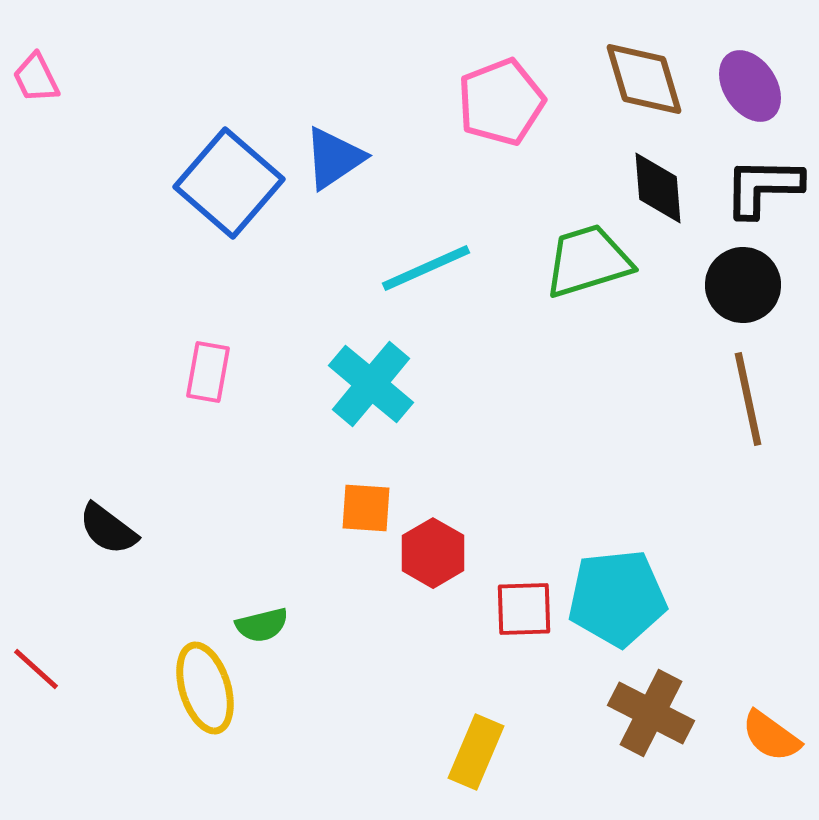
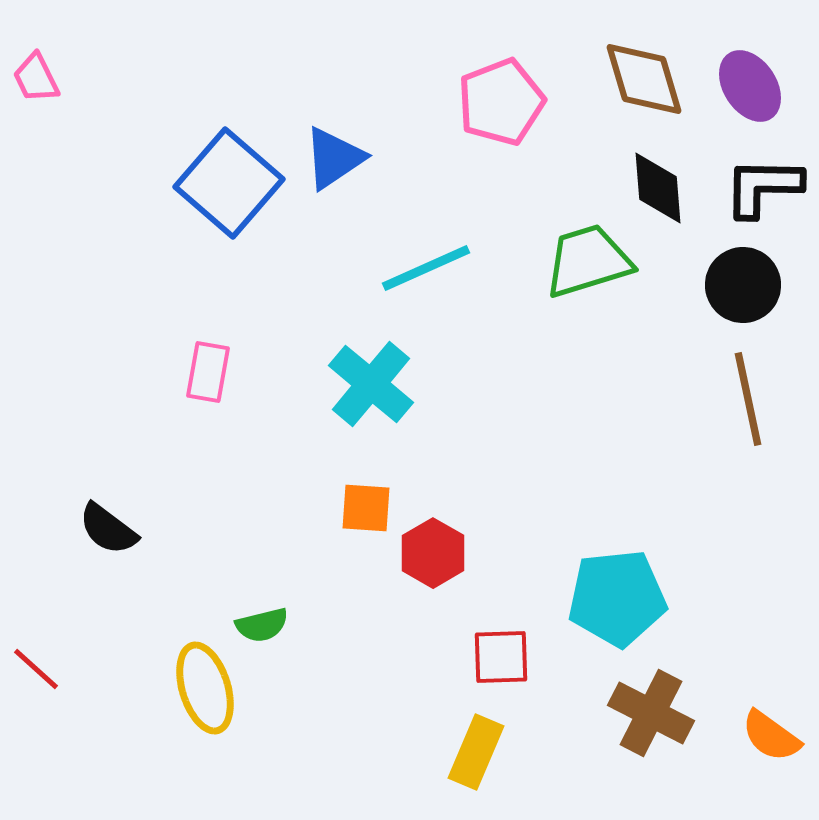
red square: moved 23 px left, 48 px down
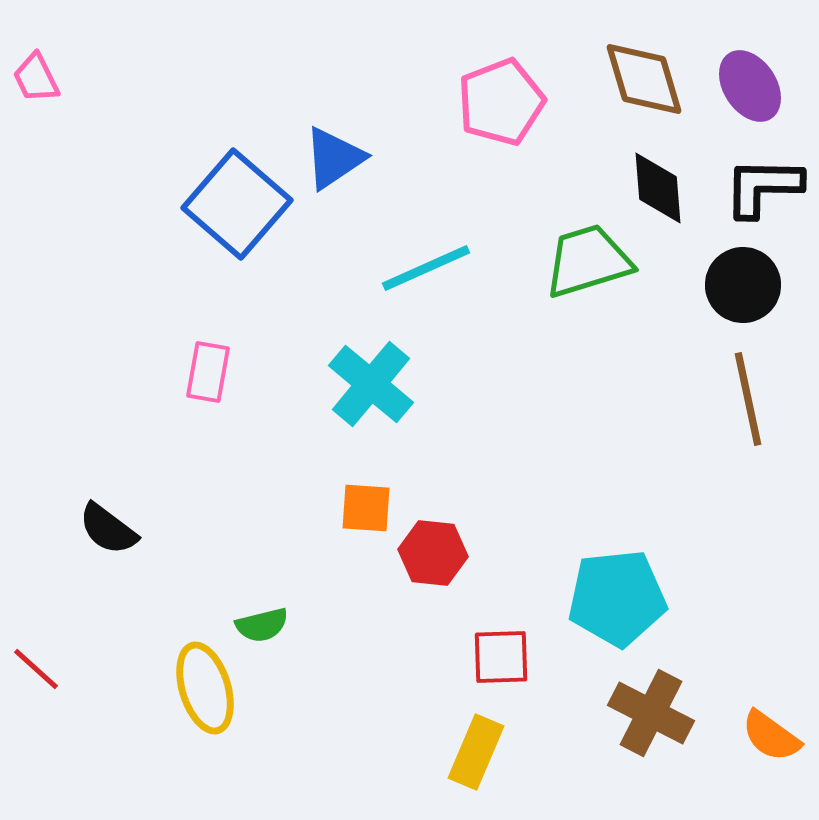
blue square: moved 8 px right, 21 px down
red hexagon: rotated 24 degrees counterclockwise
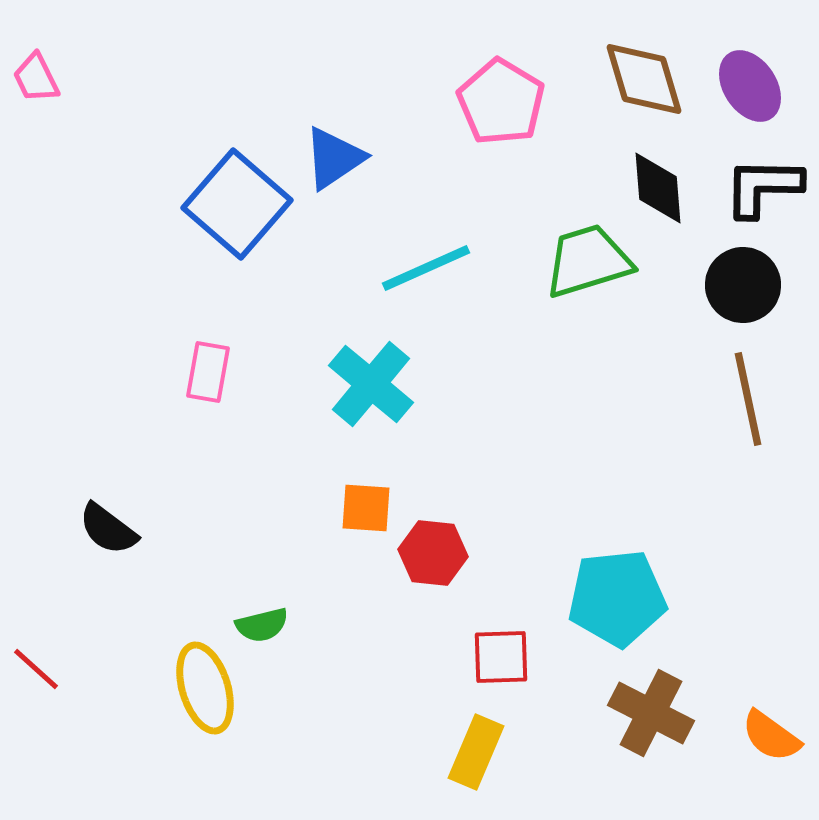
pink pentagon: rotated 20 degrees counterclockwise
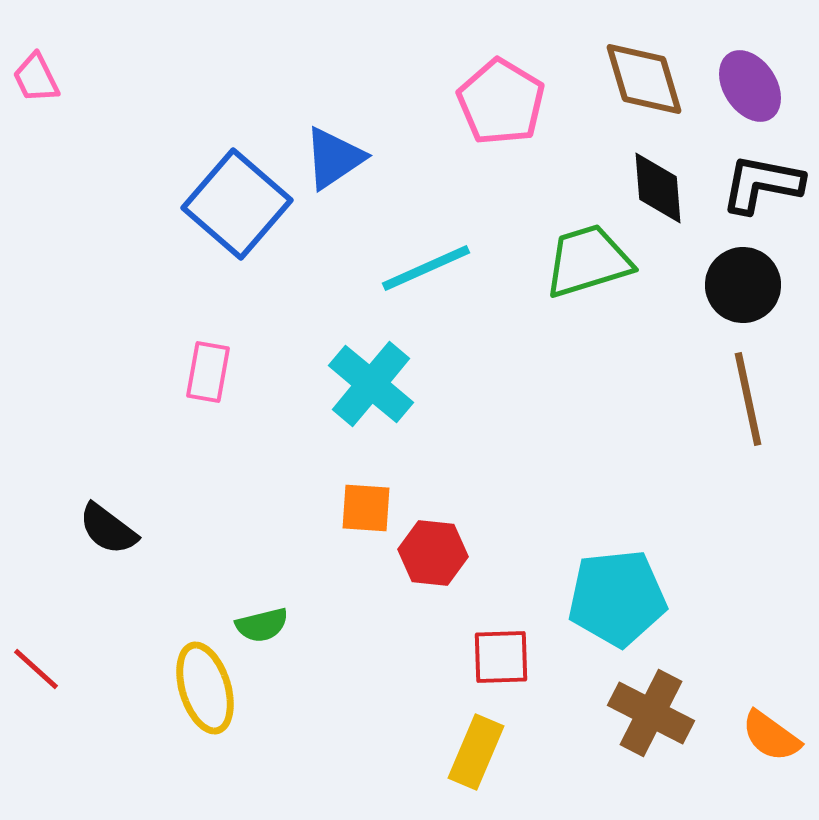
black L-shape: moved 1 px left, 3 px up; rotated 10 degrees clockwise
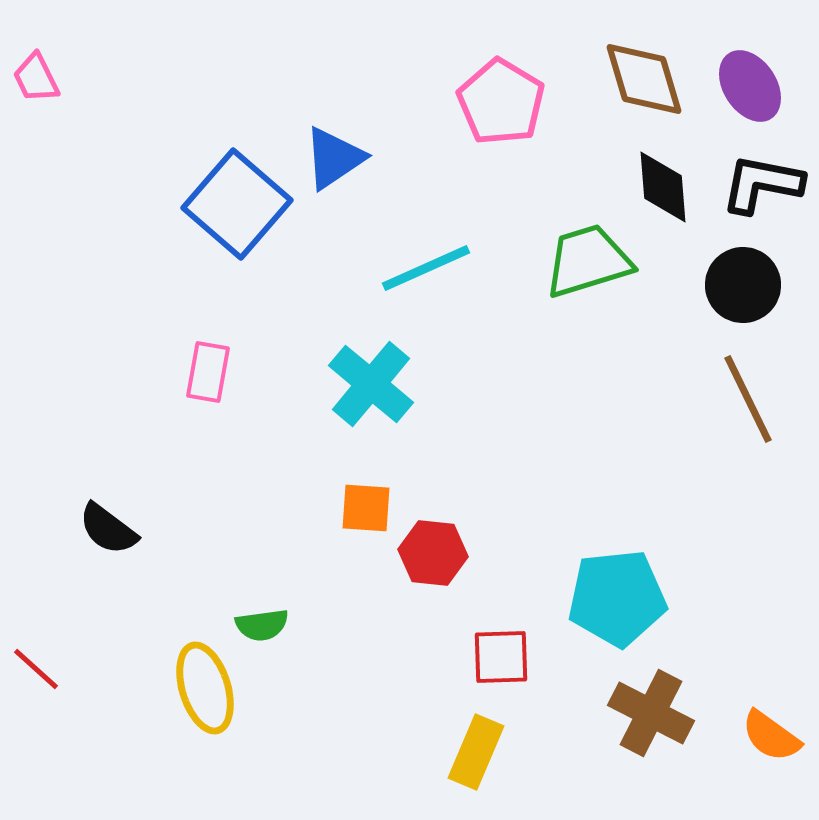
black diamond: moved 5 px right, 1 px up
brown line: rotated 14 degrees counterclockwise
green semicircle: rotated 6 degrees clockwise
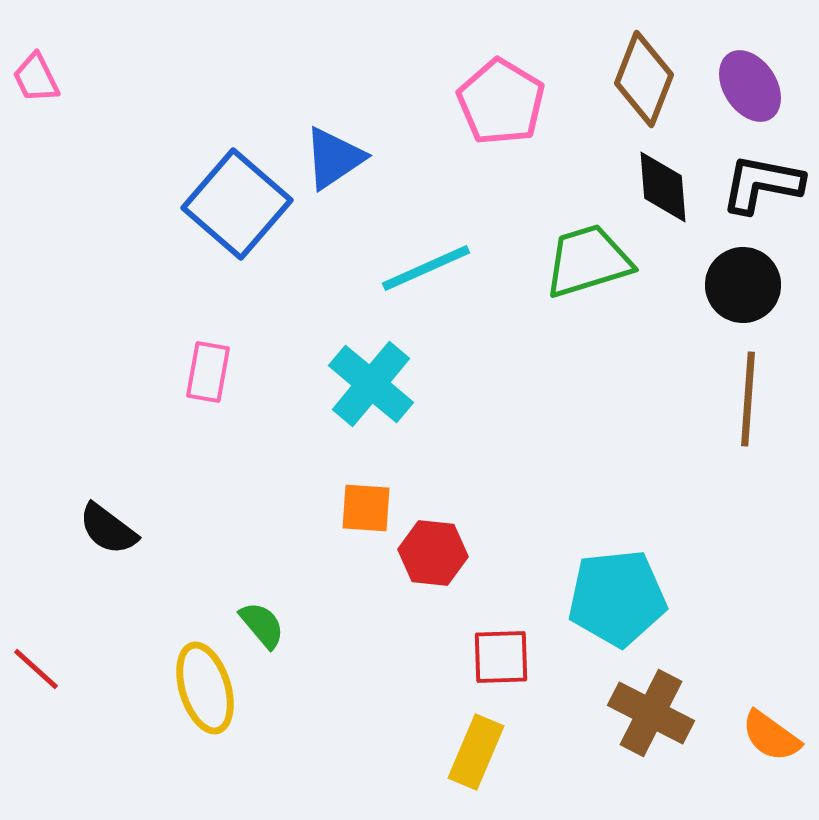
brown diamond: rotated 38 degrees clockwise
brown line: rotated 30 degrees clockwise
green semicircle: rotated 122 degrees counterclockwise
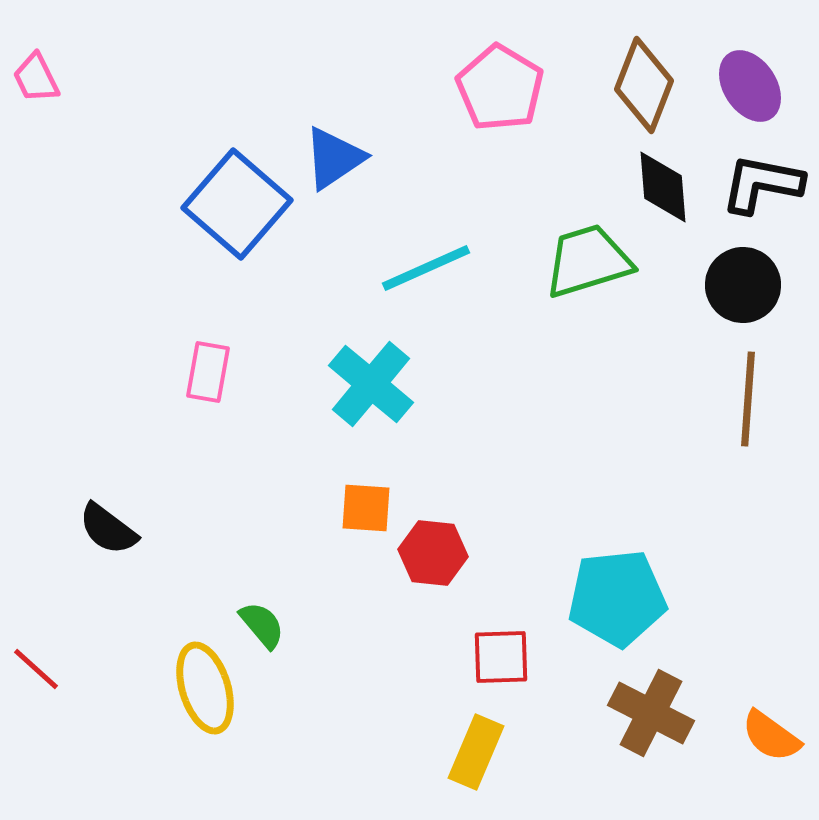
brown diamond: moved 6 px down
pink pentagon: moved 1 px left, 14 px up
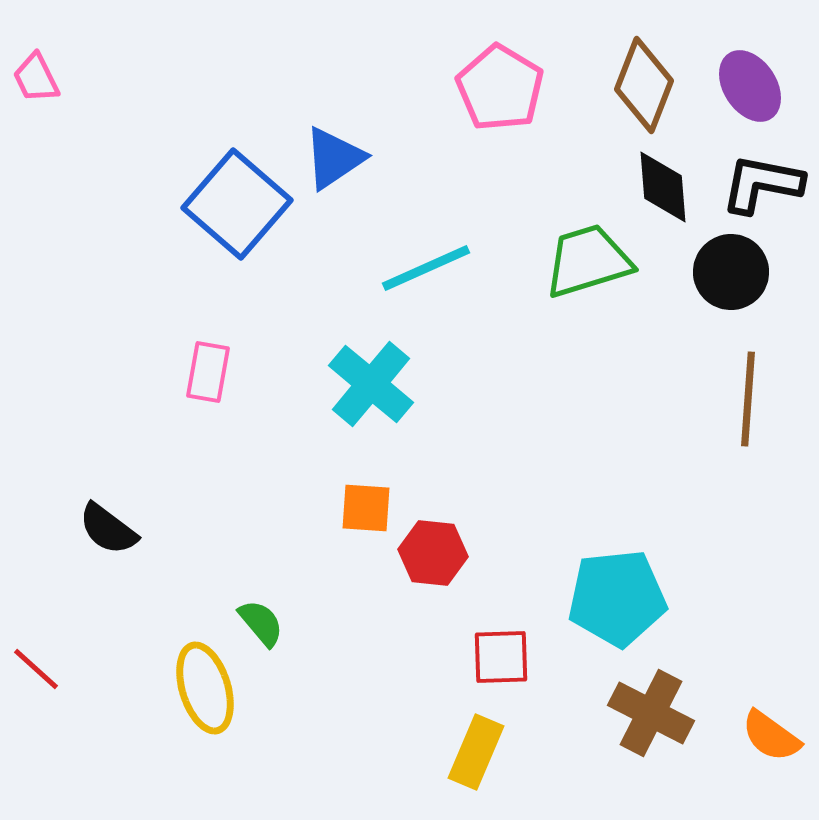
black circle: moved 12 px left, 13 px up
green semicircle: moved 1 px left, 2 px up
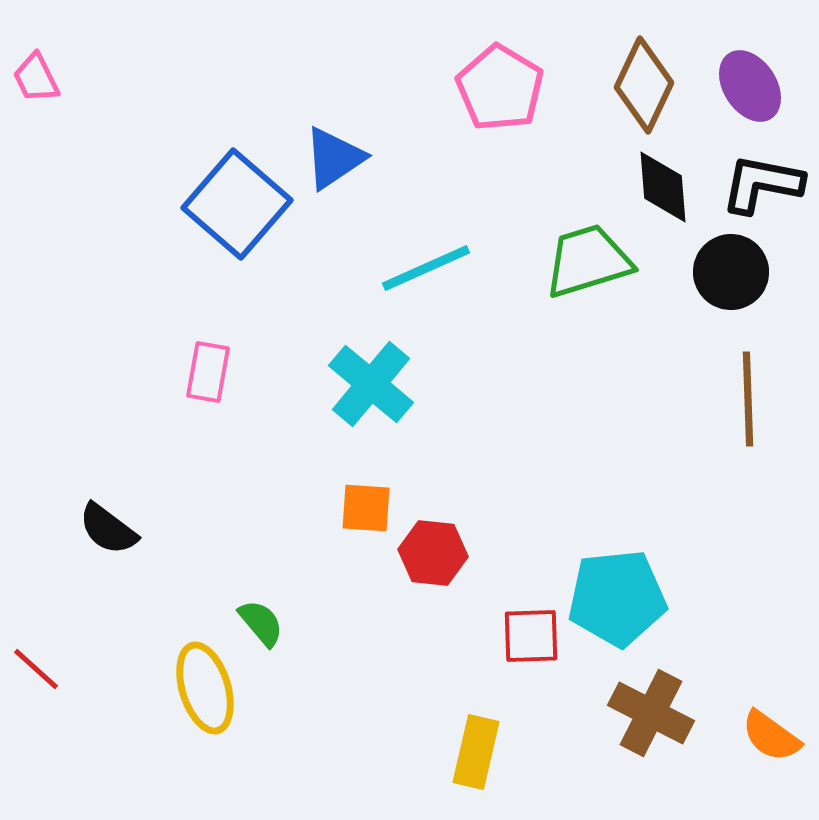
brown diamond: rotated 4 degrees clockwise
brown line: rotated 6 degrees counterclockwise
red square: moved 30 px right, 21 px up
yellow rectangle: rotated 10 degrees counterclockwise
